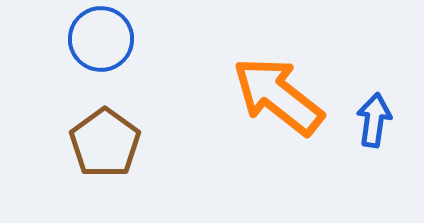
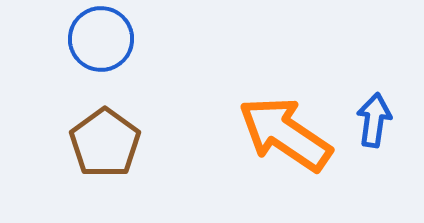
orange arrow: moved 7 px right, 38 px down; rotated 4 degrees counterclockwise
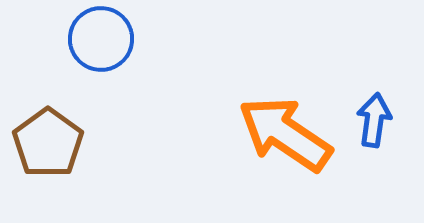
brown pentagon: moved 57 px left
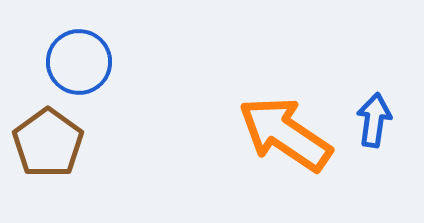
blue circle: moved 22 px left, 23 px down
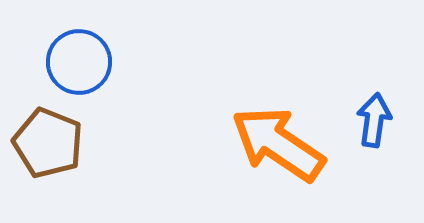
orange arrow: moved 7 px left, 10 px down
brown pentagon: rotated 14 degrees counterclockwise
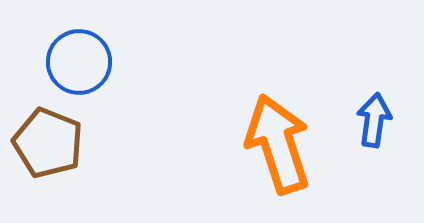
orange arrow: rotated 38 degrees clockwise
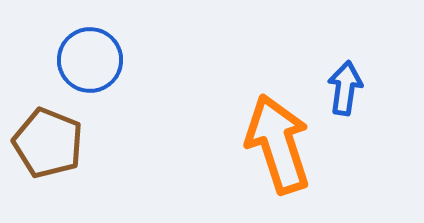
blue circle: moved 11 px right, 2 px up
blue arrow: moved 29 px left, 32 px up
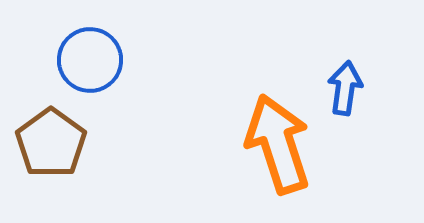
brown pentagon: moved 3 px right; rotated 14 degrees clockwise
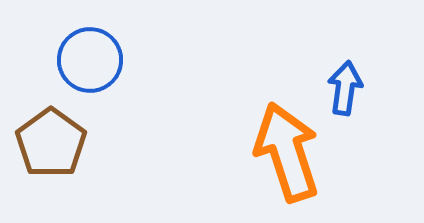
orange arrow: moved 9 px right, 8 px down
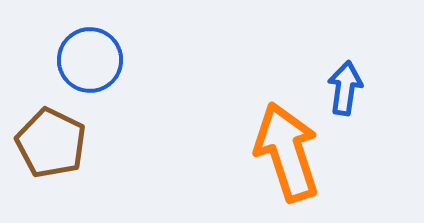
brown pentagon: rotated 10 degrees counterclockwise
